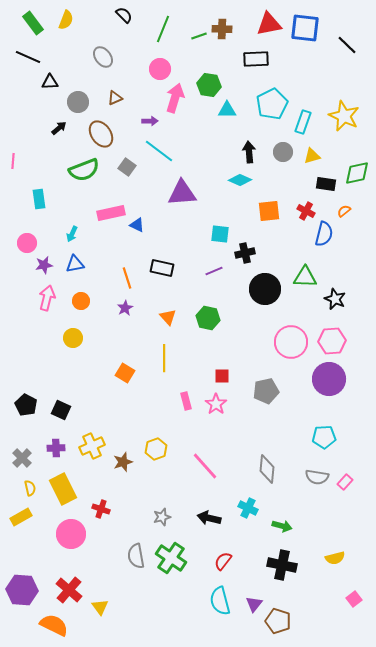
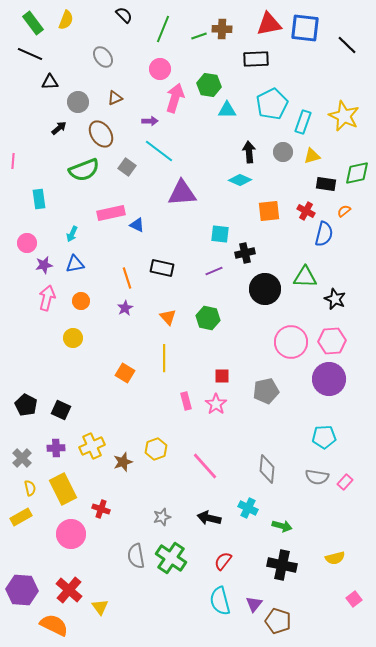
black line at (28, 57): moved 2 px right, 3 px up
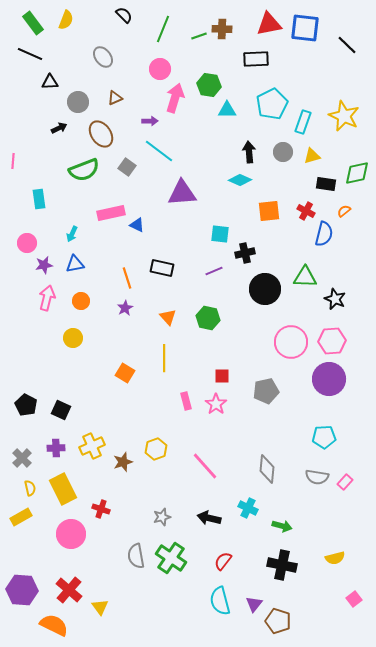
black arrow at (59, 128): rotated 14 degrees clockwise
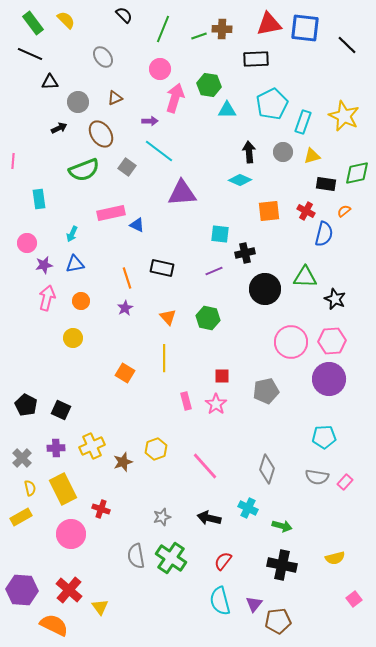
yellow semicircle at (66, 20): rotated 66 degrees counterclockwise
gray diamond at (267, 469): rotated 12 degrees clockwise
brown pentagon at (278, 621): rotated 25 degrees counterclockwise
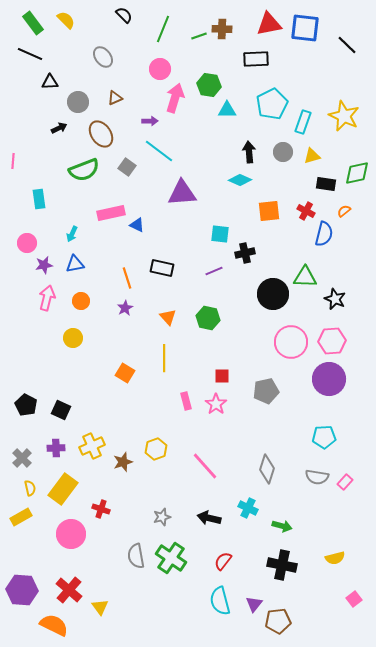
black circle at (265, 289): moved 8 px right, 5 px down
yellow rectangle at (63, 489): rotated 64 degrees clockwise
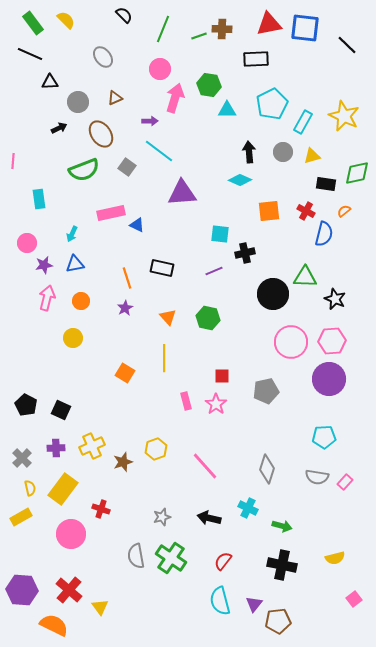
cyan rectangle at (303, 122): rotated 10 degrees clockwise
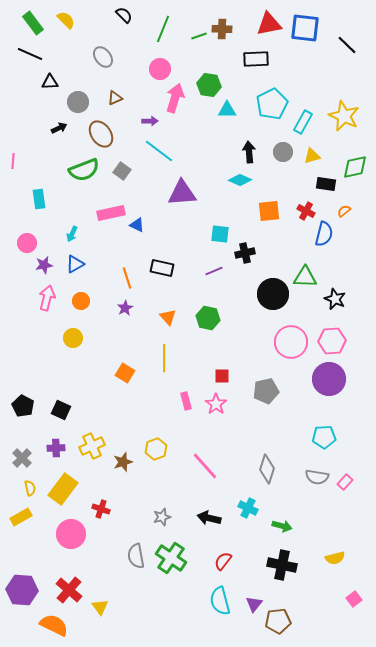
gray square at (127, 167): moved 5 px left, 4 px down
green diamond at (357, 173): moved 2 px left, 6 px up
blue triangle at (75, 264): rotated 18 degrees counterclockwise
black pentagon at (26, 405): moved 3 px left, 1 px down
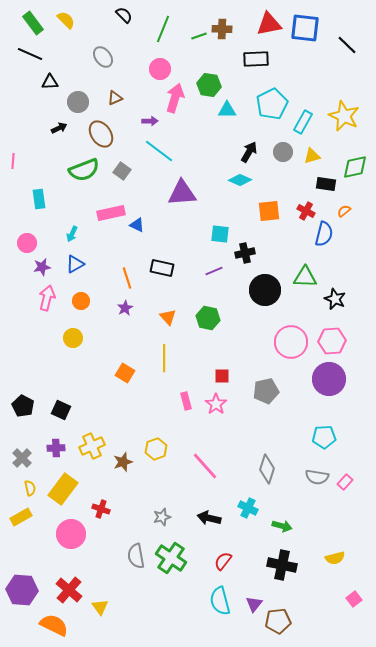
black arrow at (249, 152): rotated 35 degrees clockwise
purple star at (44, 265): moved 2 px left, 2 px down
black circle at (273, 294): moved 8 px left, 4 px up
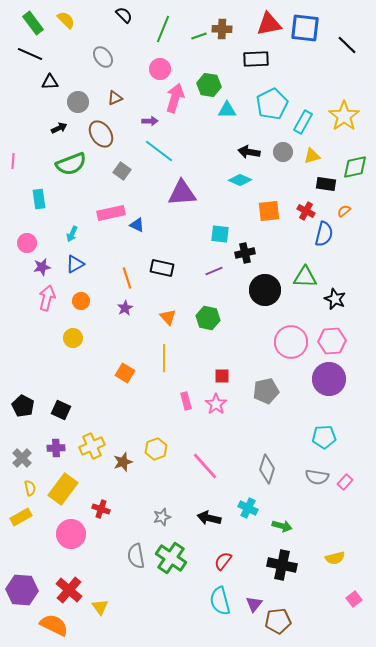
yellow star at (344, 116): rotated 12 degrees clockwise
black arrow at (249, 152): rotated 110 degrees counterclockwise
green semicircle at (84, 170): moved 13 px left, 6 px up
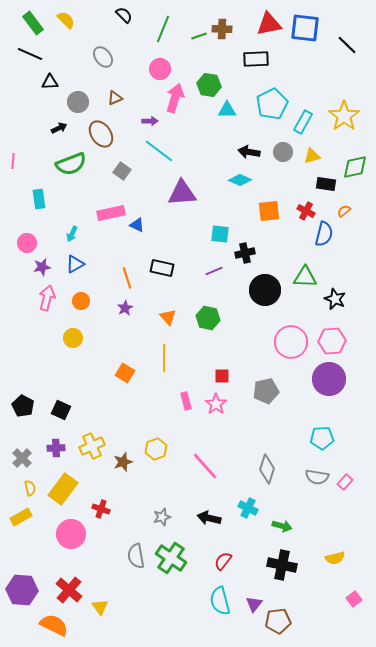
cyan pentagon at (324, 437): moved 2 px left, 1 px down
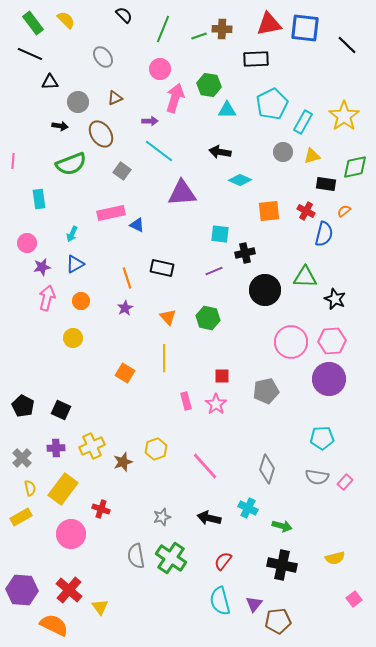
black arrow at (59, 128): moved 1 px right, 2 px up; rotated 35 degrees clockwise
black arrow at (249, 152): moved 29 px left
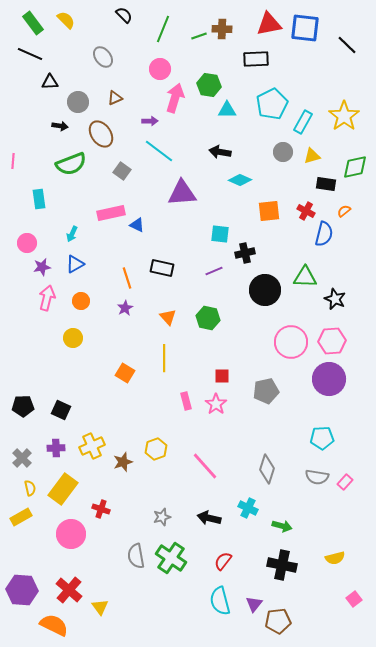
black pentagon at (23, 406): rotated 30 degrees counterclockwise
